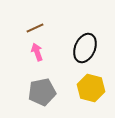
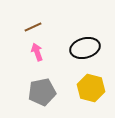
brown line: moved 2 px left, 1 px up
black ellipse: rotated 52 degrees clockwise
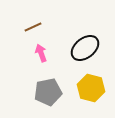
black ellipse: rotated 24 degrees counterclockwise
pink arrow: moved 4 px right, 1 px down
gray pentagon: moved 6 px right
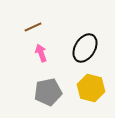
black ellipse: rotated 20 degrees counterclockwise
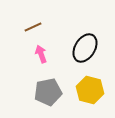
pink arrow: moved 1 px down
yellow hexagon: moved 1 px left, 2 px down
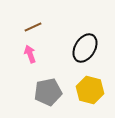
pink arrow: moved 11 px left
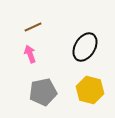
black ellipse: moved 1 px up
gray pentagon: moved 5 px left
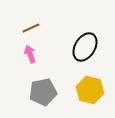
brown line: moved 2 px left, 1 px down
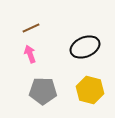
black ellipse: rotated 36 degrees clockwise
gray pentagon: moved 1 px up; rotated 12 degrees clockwise
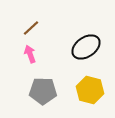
brown line: rotated 18 degrees counterclockwise
black ellipse: moved 1 px right; rotated 12 degrees counterclockwise
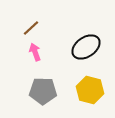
pink arrow: moved 5 px right, 2 px up
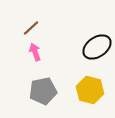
black ellipse: moved 11 px right
gray pentagon: rotated 12 degrees counterclockwise
